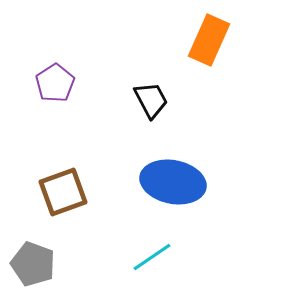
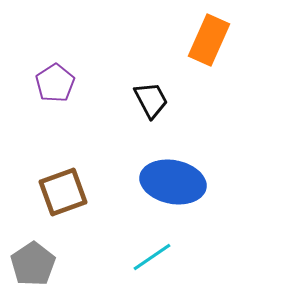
gray pentagon: rotated 18 degrees clockwise
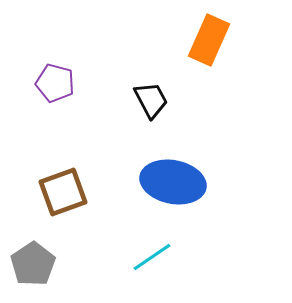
purple pentagon: rotated 24 degrees counterclockwise
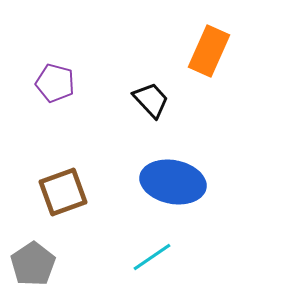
orange rectangle: moved 11 px down
black trapezoid: rotated 15 degrees counterclockwise
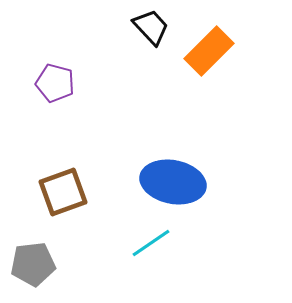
orange rectangle: rotated 21 degrees clockwise
black trapezoid: moved 73 px up
cyan line: moved 1 px left, 14 px up
gray pentagon: rotated 27 degrees clockwise
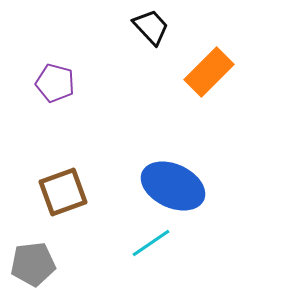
orange rectangle: moved 21 px down
blue ellipse: moved 4 px down; rotated 14 degrees clockwise
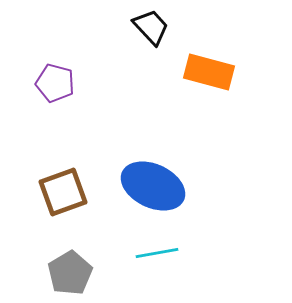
orange rectangle: rotated 60 degrees clockwise
blue ellipse: moved 20 px left
cyan line: moved 6 px right, 10 px down; rotated 24 degrees clockwise
gray pentagon: moved 37 px right, 9 px down; rotated 24 degrees counterclockwise
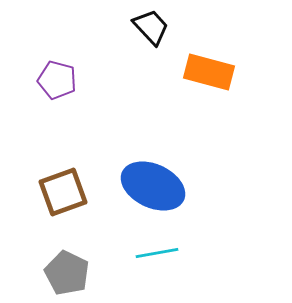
purple pentagon: moved 2 px right, 3 px up
gray pentagon: moved 3 px left; rotated 15 degrees counterclockwise
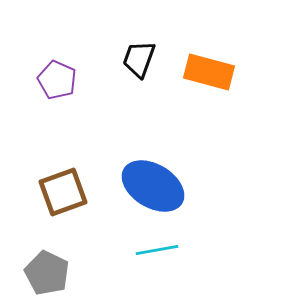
black trapezoid: moved 12 px left, 32 px down; rotated 117 degrees counterclockwise
purple pentagon: rotated 9 degrees clockwise
blue ellipse: rotated 6 degrees clockwise
cyan line: moved 3 px up
gray pentagon: moved 20 px left
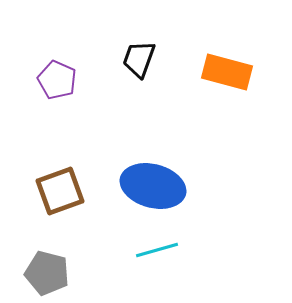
orange rectangle: moved 18 px right
blue ellipse: rotated 16 degrees counterclockwise
brown square: moved 3 px left, 1 px up
cyan line: rotated 6 degrees counterclockwise
gray pentagon: rotated 12 degrees counterclockwise
